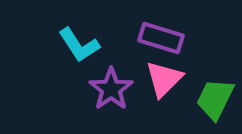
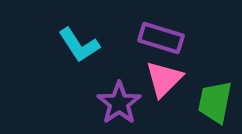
purple star: moved 8 px right, 14 px down
green trapezoid: moved 3 px down; rotated 15 degrees counterclockwise
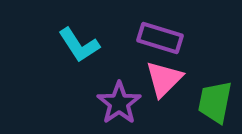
purple rectangle: moved 1 px left
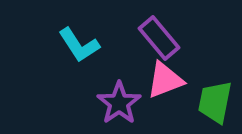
purple rectangle: moved 1 px left; rotated 33 degrees clockwise
pink triangle: moved 1 px right, 1 px down; rotated 24 degrees clockwise
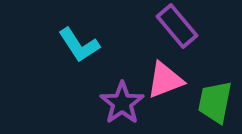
purple rectangle: moved 18 px right, 12 px up
purple star: moved 3 px right
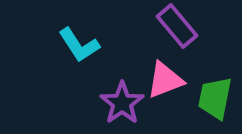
green trapezoid: moved 4 px up
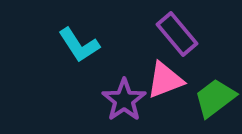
purple rectangle: moved 8 px down
green trapezoid: rotated 42 degrees clockwise
purple star: moved 2 px right, 3 px up
